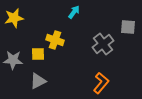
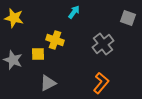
yellow star: rotated 24 degrees clockwise
gray square: moved 9 px up; rotated 14 degrees clockwise
gray star: rotated 18 degrees clockwise
gray triangle: moved 10 px right, 2 px down
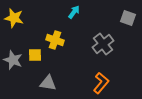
yellow square: moved 3 px left, 1 px down
gray triangle: rotated 36 degrees clockwise
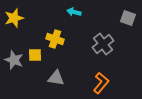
cyan arrow: rotated 112 degrees counterclockwise
yellow star: rotated 30 degrees counterclockwise
yellow cross: moved 1 px up
gray star: moved 1 px right
gray triangle: moved 8 px right, 5 px up
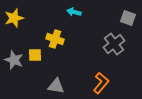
gray cross: moved 11 px right
gray triangle: moved 8 px down
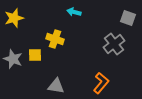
gray star: moved 1 px left, 1 px up
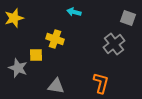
yellow square: moved 1 px right
gray star: moved 5 px right, 9 px down
orange L-shape: rotated 25 degrees counterclockwise
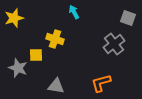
cyan arrow: rotated 48 degrees clockwise
orange L-shape: rotated 120 degrees counterclockwise
